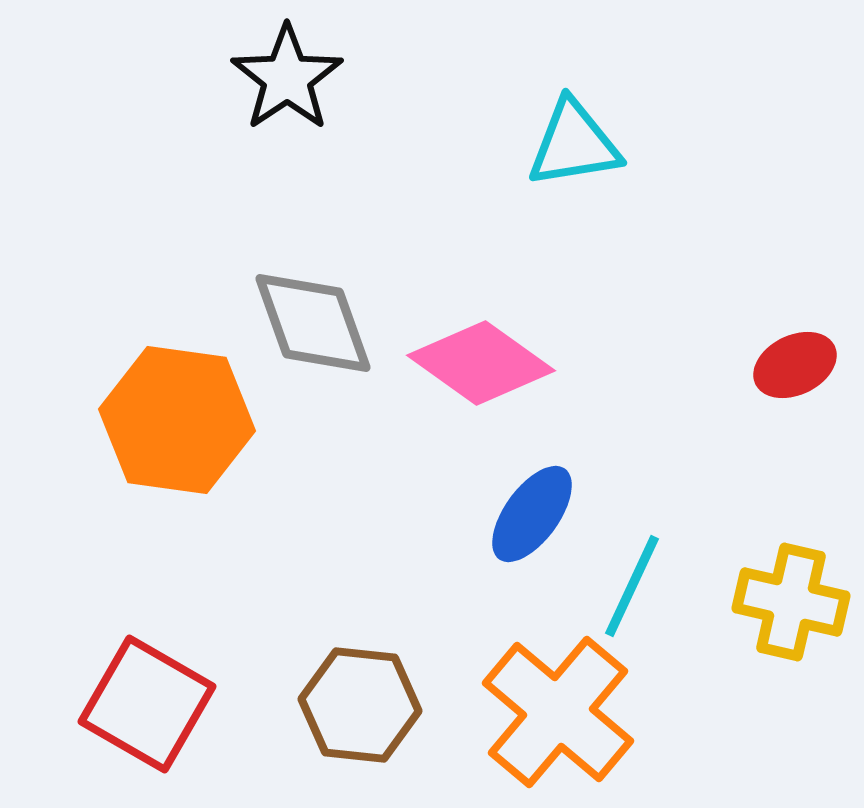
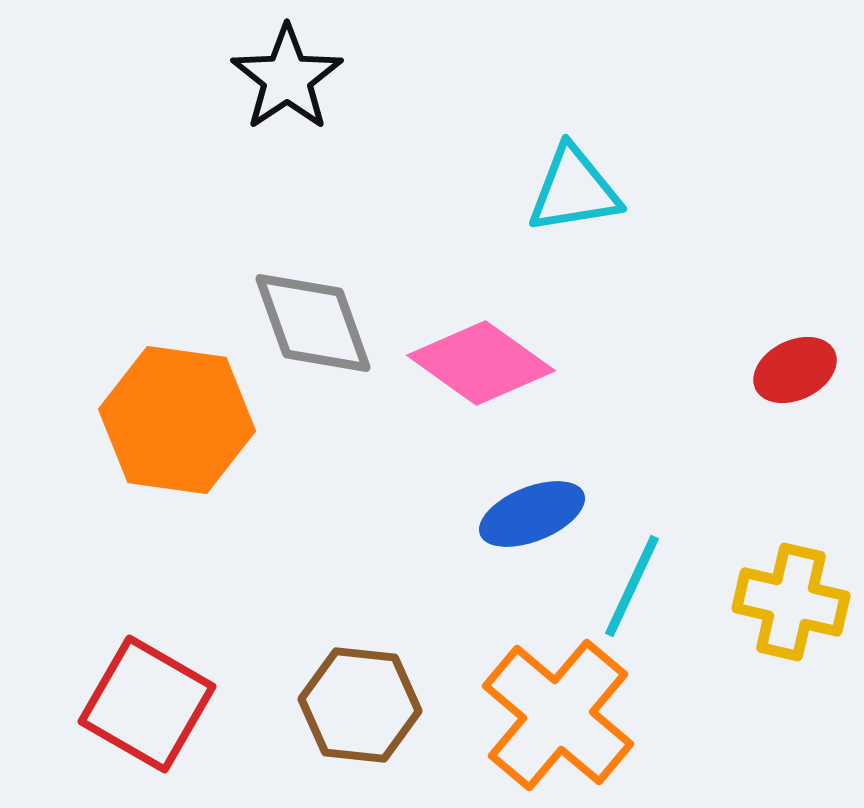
cyan triangle: moved 46 px down
red ellipse: moved 5 px down
blue ellipse: rotated 32 degrees clockwise
orange cross: moved 3 px down
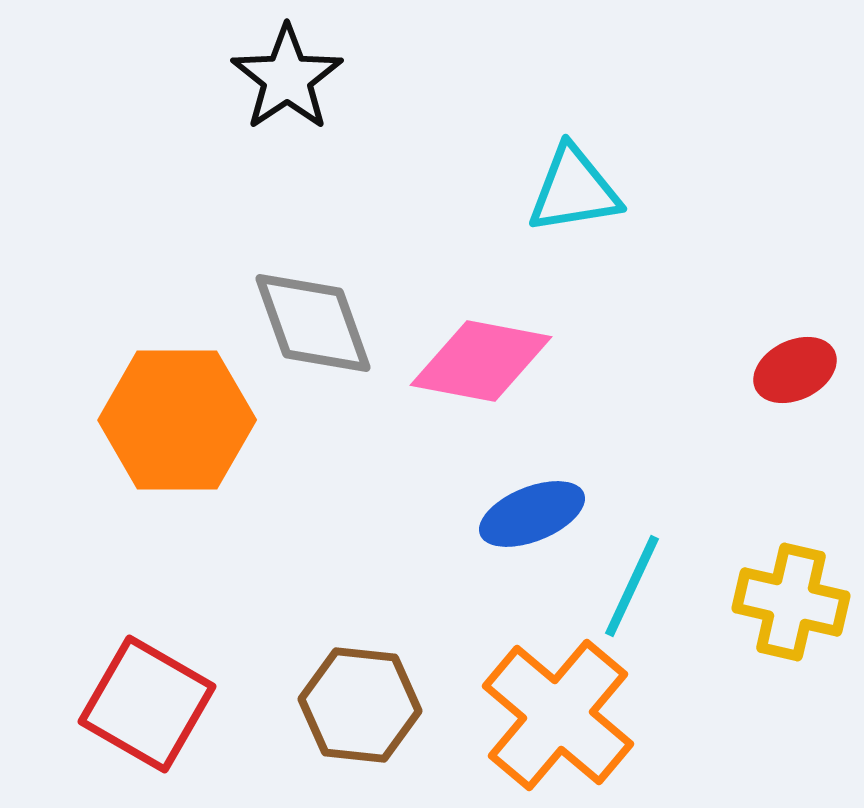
pink diamond: moved 2 px up; rotated 25 degrees counterclockwise
orange hexagon: rotated 8 degrees counterclockwise
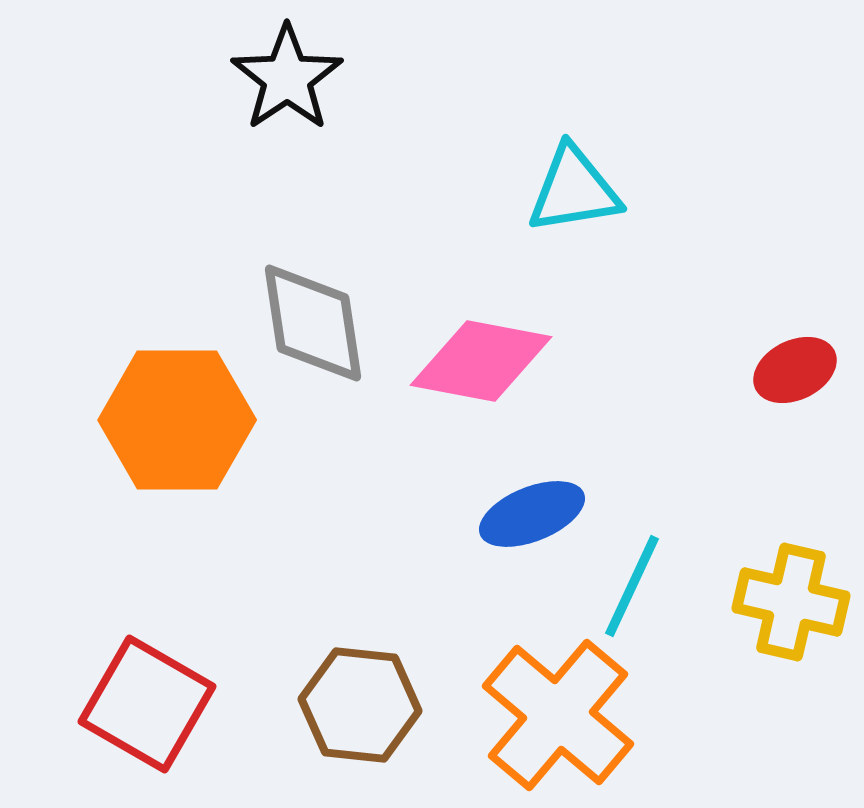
gray diamond: rotated 11 degrees clockwise
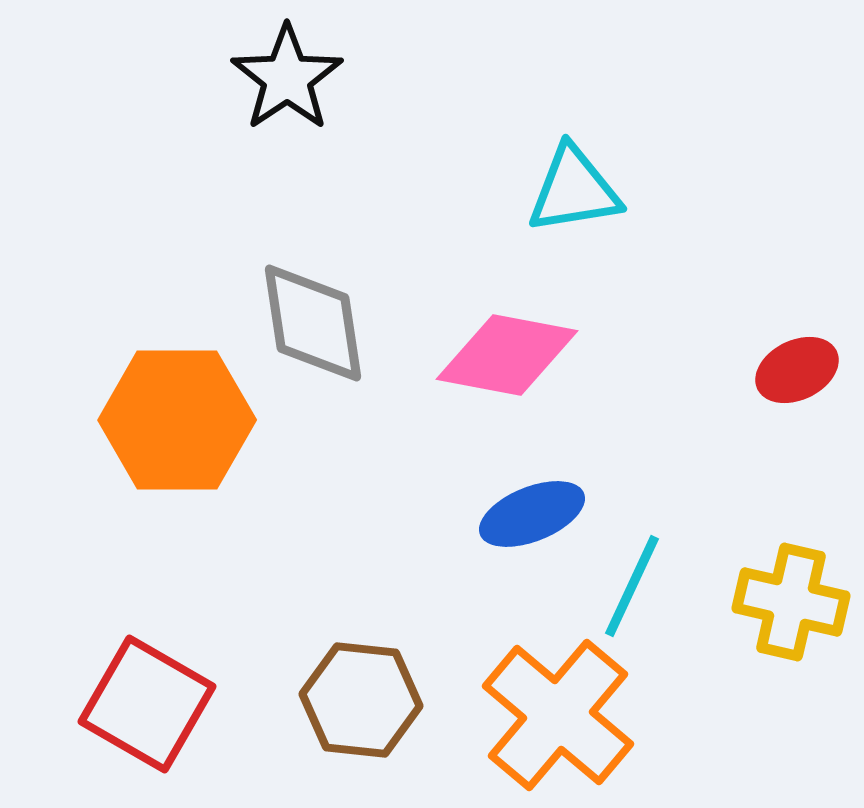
pink diamond: moved 26 px right, 6 px up
red ellipse: moved 2 px right
brown hexagon: moved 1 px right, 5 px up
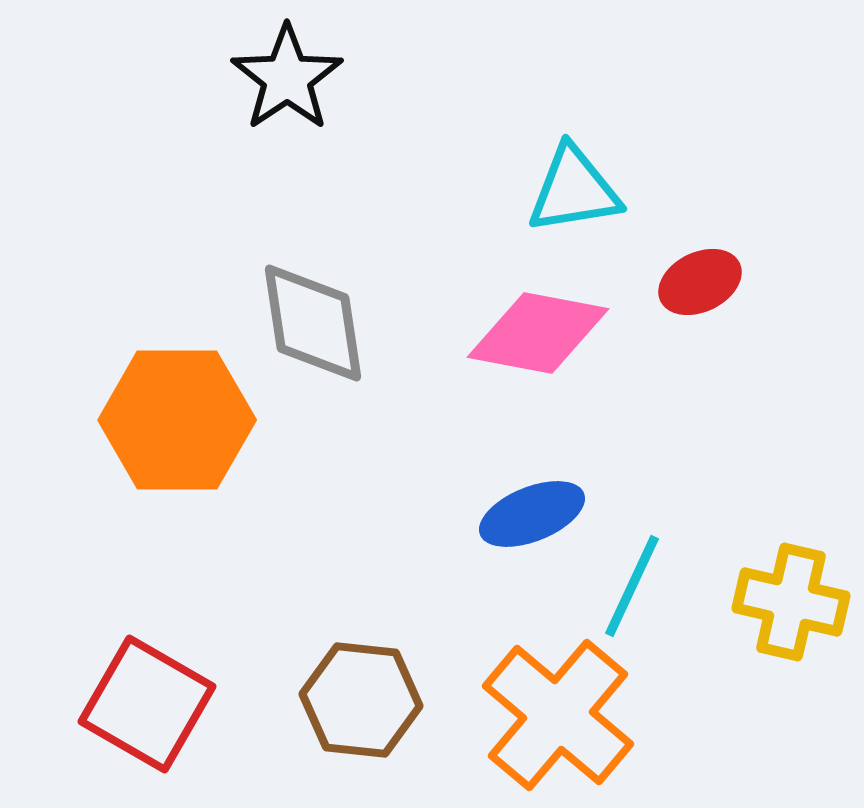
pink diamond: moved 31 px right, 22 px up
red ellipse: moved 97 px left, 88 px up
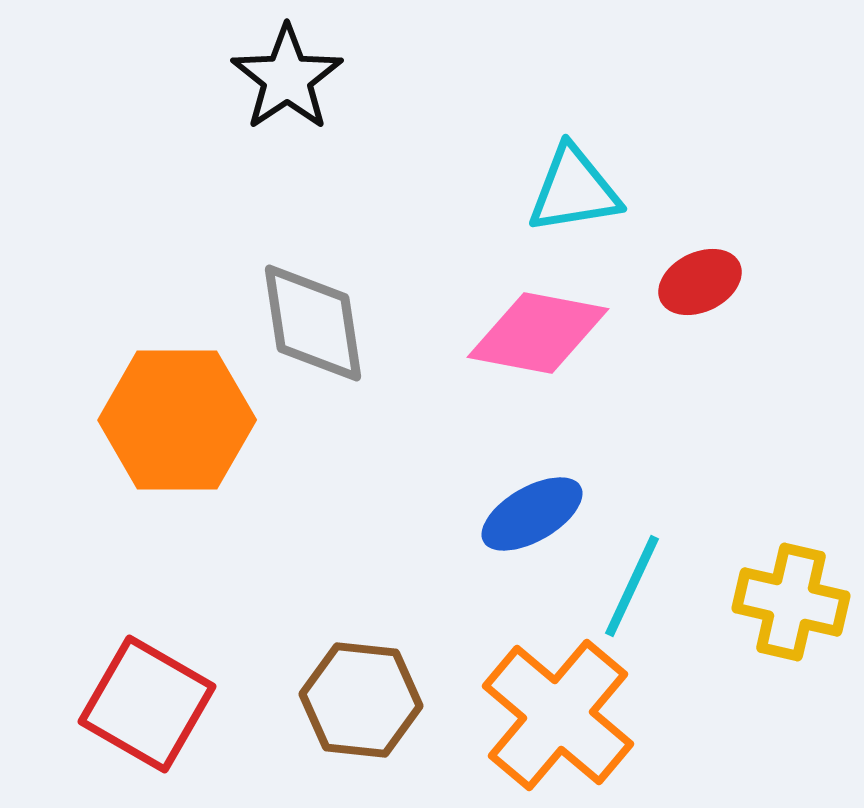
blue ellipse: rotated 8 degrees counterclockwise
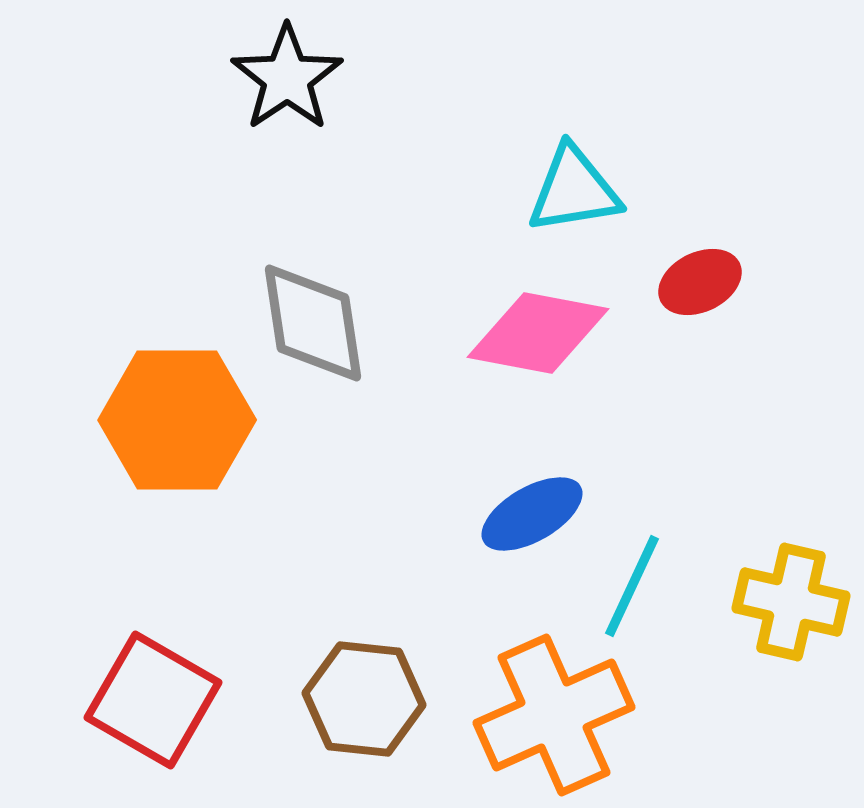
brown hexagon: moved 3 px right, 1 px up
red square: moved 6 px right, 4 px up
orange cross: moved 4 px left; rotated 26 degrees clockwise
